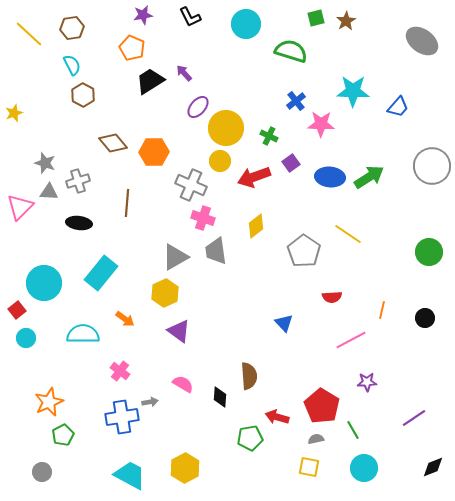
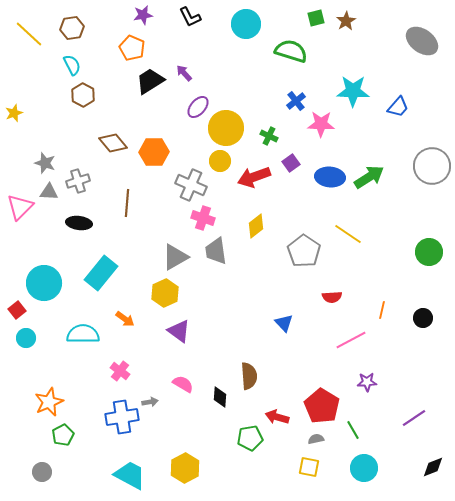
black circle at (425, 318): moved 2 px left
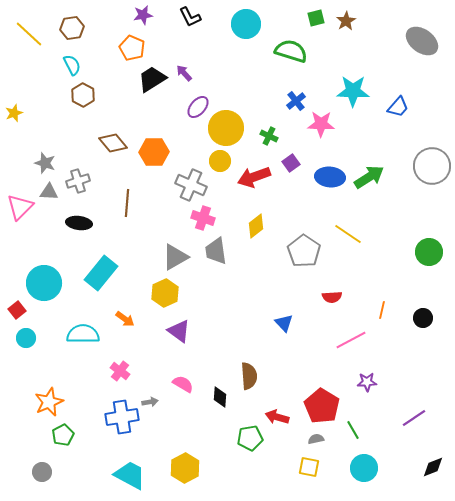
black trapezoid at (150, 81): moved 2 px right, 2 px up
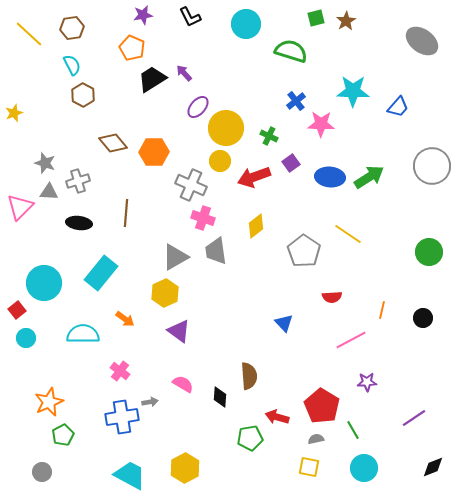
brown line at (127, 203): moved 1 px left, 10 px down
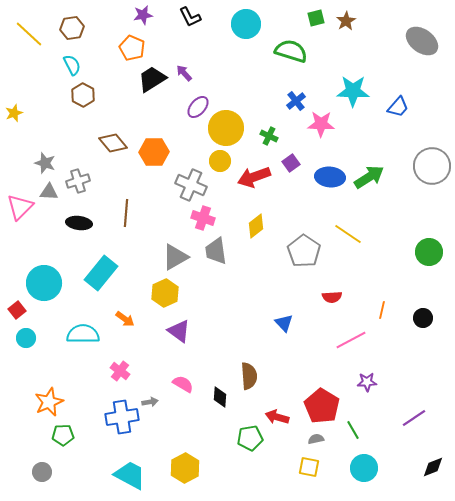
green pentagon at (63, 435): rotated 25 degrees clockwise
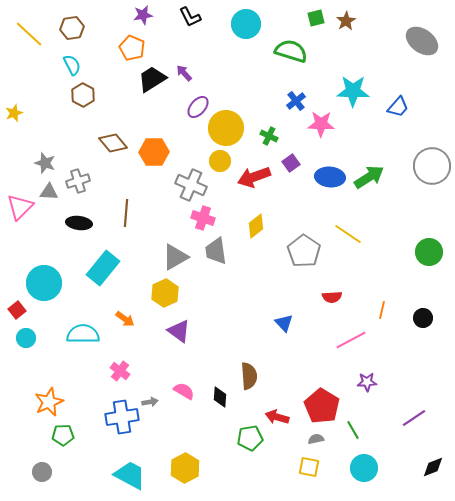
cyan rectangle at (101, 273): moved 2 px right, 5 px up
pink semicircle at (183, 384): moved 1 px right, 7 px down
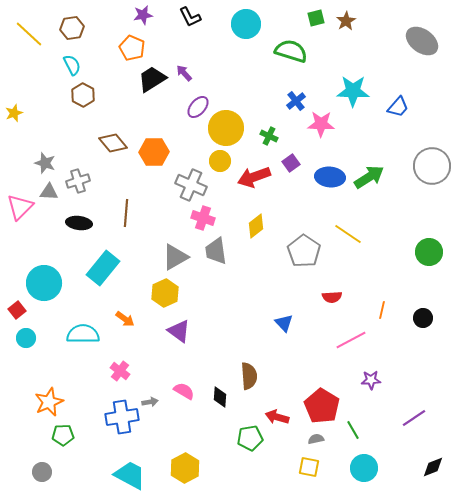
purple star at (367, 382): moved 4 px right, 2 px up
